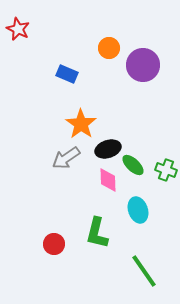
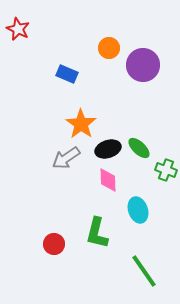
green ellipse: moved 6 px right, 17 px up
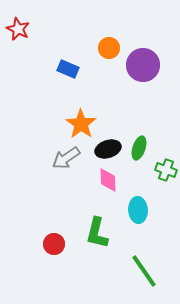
blue rectangle: moved 1 px right, 5 px up
green ellipse: rotated 65 degrees clockwise
cyan ellipse: rotated 15 degrees clockwise
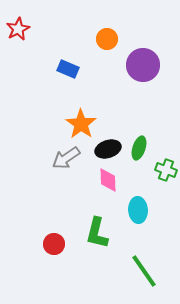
red star: rotated 20 degrees clockwise
orange circle: moved 2 px left, 9 px up
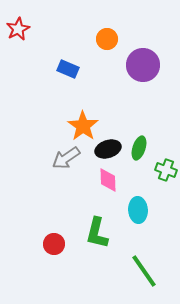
orange star: moved 2 px right, 2 px down
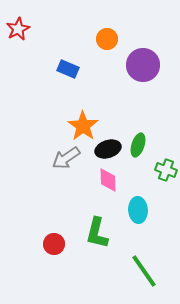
green ellipse: moved 1 px left, 3 px up
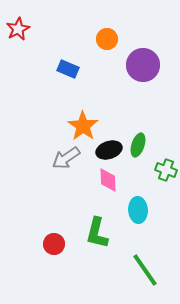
black ellipse: moved 1 px right, 1 px down
green line: moved 1 px right, 1 px up
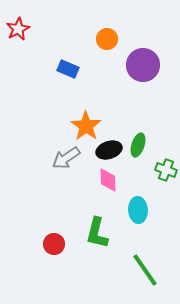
orange star: moved 3 px right
